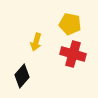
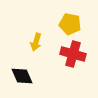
black diamond: rotated 65 degrees counterclockwise
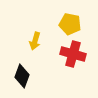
yellow arrow: moved 1 px left, 1 px up
black diamond: rotated 45 degrees clockwise
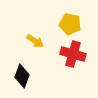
yellow arrow: rotated 72 degrees counterclockwise
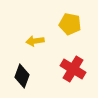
yellow arrow: rotated 138 degrees clockwise
red cross: moved 15 px down; rotated 15 degrees clockwise
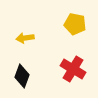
yellow pentagon: moved 5 px right
yellow arrow: moved 10 px left, 3 px up
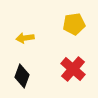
yellow pentagon: moved 1 px left; rotated 20 degrees counterclockwise
red cross: rotated 10 degrees clockwise
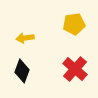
red cross: moved 2 px right
black diamond: moved 5 px up
